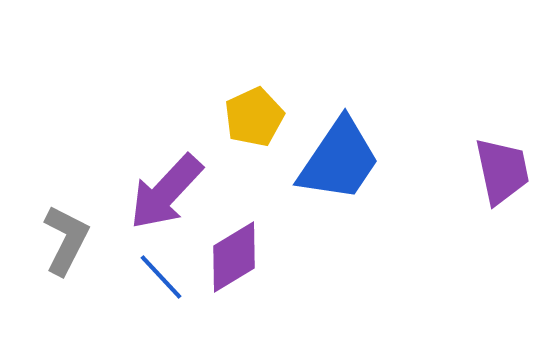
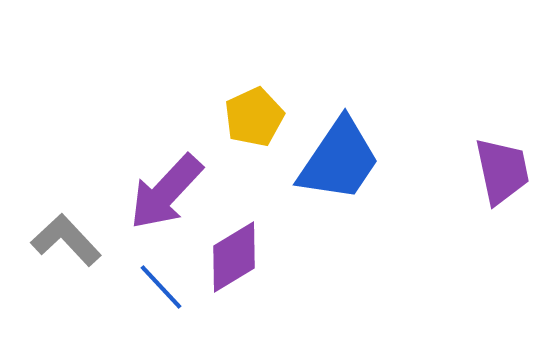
gray L-shape: rotated 70 degrees counterclockwise
blue line: moved 10 px down
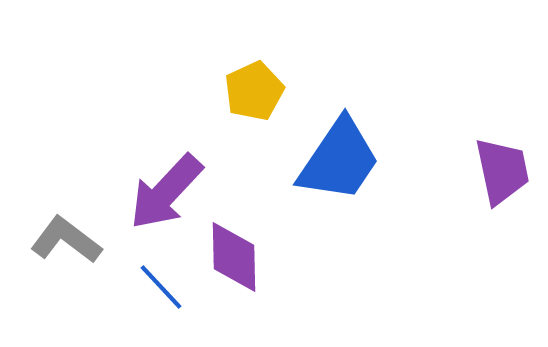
yellow pentagon: moved 26 px up
gray L-shape: rotated 10 degrees counterclockwise
purple diamond: rotated 60 degrees counterclockwise
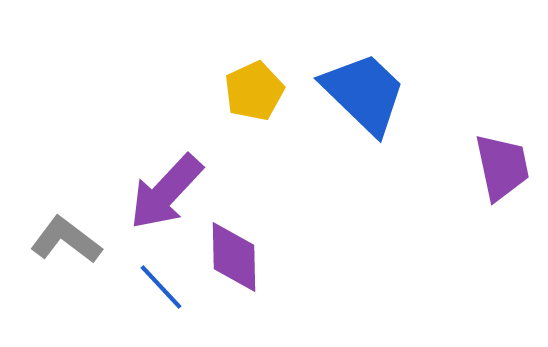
blue trapezoid: moved 25 px right, 67 px up; rotated 80 degrees counterclockwise
purple trapezoid: moved 4 px up
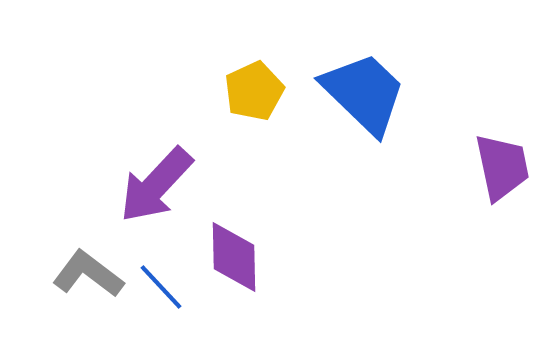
purple arrow: moved 10 px left, 7 px up
gray L-shape: moved 22 px right, 34 px down
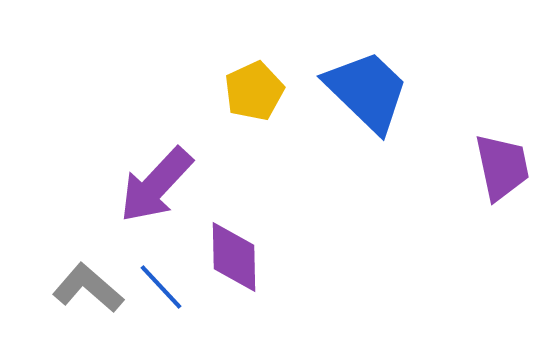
blue trapezoid: moved 3 px right, 2 px up
gray L-shape: moved 14 px down; rotated 4 degrees clockwise
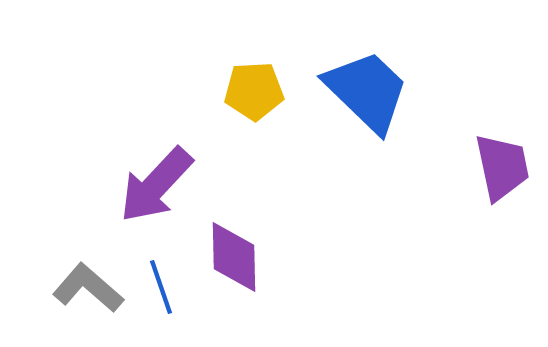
yellow pentagon: rotated 22 degrees clockwise
blue line: rotated 24 degrees clockwise
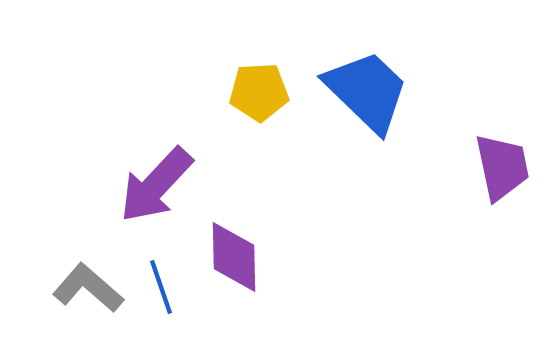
yellow pentagon: moved 5 px right, 1 px down
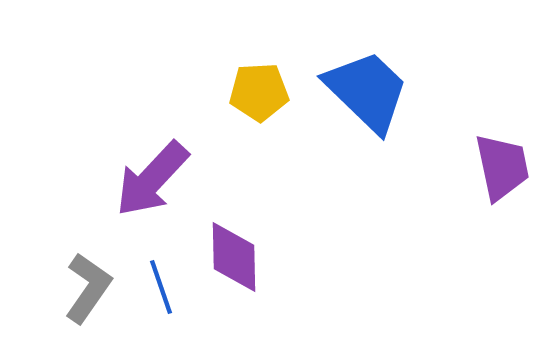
purple arrow: moved 4 px left, 6 px up
gray L-shape: rotated 84 degrees clockwise
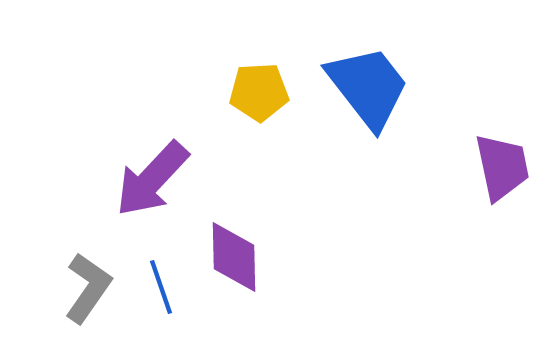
blue trapezoid: moved 1 px right, 4 px up; rotated 8 degrees clockwise
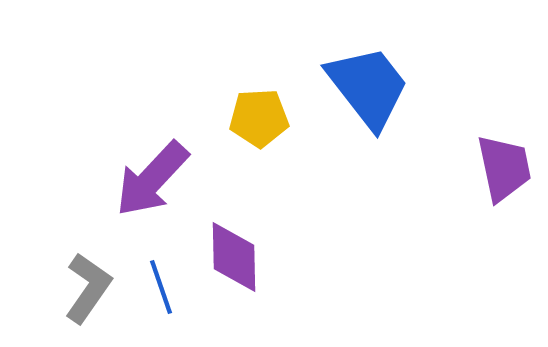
yellow pentagon: moved 26 px down
purple trapezoid: moved 2 px right, 1 px down
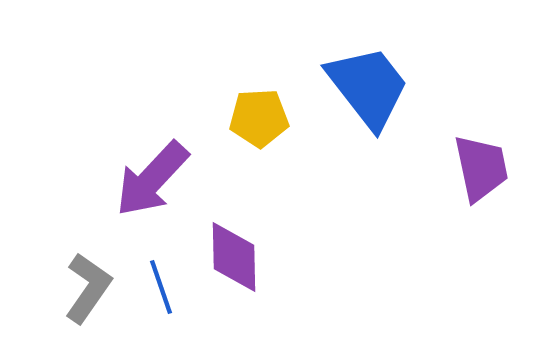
purple trapezoid: moved 23 px left
